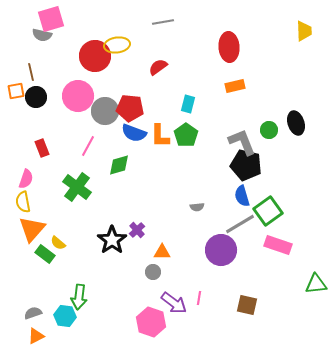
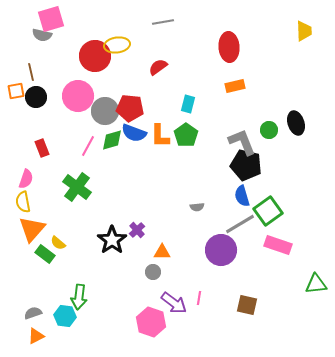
green diamond at (119, 165): moved 7 px left, 25 px up
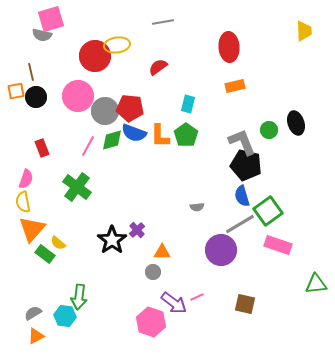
pink line at (199, 298): moved 2 px left, 1 px up; rotated 56 degrees clockwise
brown square at (247, 305): moved 2 px left, 1 px up
gray semicircle at (33, 313): rotated 12 degrees counterclockwise
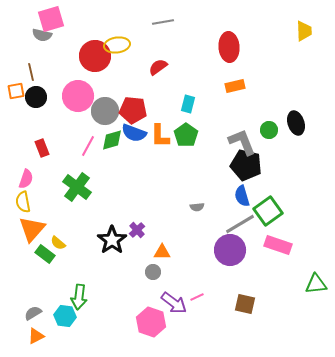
red pentagon at (130, 108): moved 3 px right, 2 px down
purple circle at (221, 250): moved 9 px right
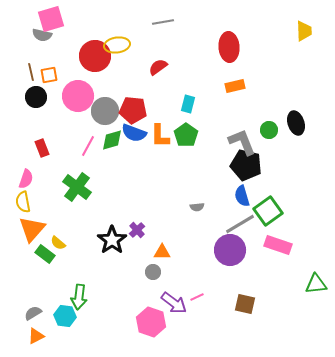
orange square at (16, 91): moved 33 px right, 16 px up
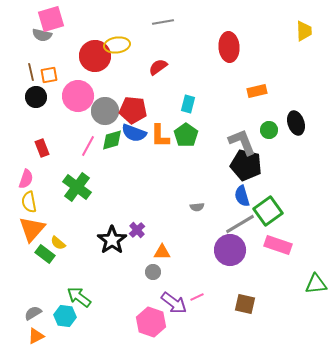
orange rectangle at (235, 86): moved 22 px right, 5 px down
yellow semicircle at (23, 202): moved 6 px right
green arrow at (79, 297): rotated 120 degrees clockwise
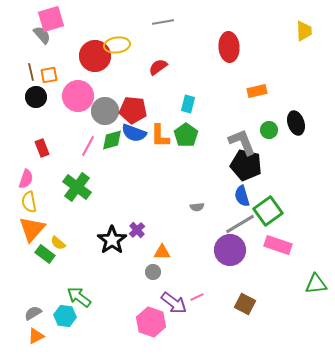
gray semicircle at (42, 35): rotated 144 degrees counterclockwise
brown square at (245, 304): rotated 15 degrees clockwise
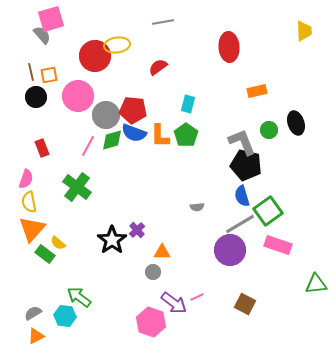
gray circle at (105, 111): moved 1 px right, 4 px down
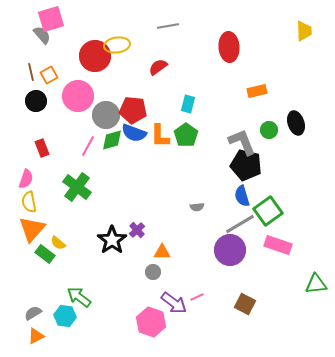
gray line at (163, 22): moved 5 px right, 4 px down
orange square at (49, 75): rotated 18 degrees counterclockwise
black circle at (36, 97): moved 4 px down
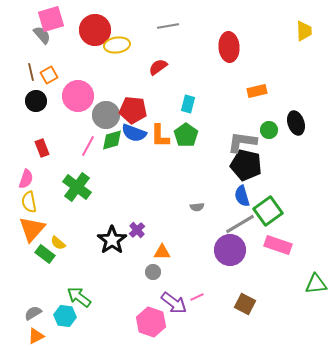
red circle at (95, 56): moved 26 px up
gray L-shape at (242, 142): rotated 60 degrees counterclockwise
